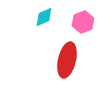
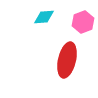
cyan diamond: rotated 20 degrees clockwise
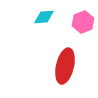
red ellipse: moved 2 px left, 6 px down
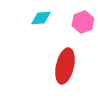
cyan diamond: moved 3 px left, 1 px down
